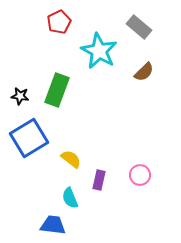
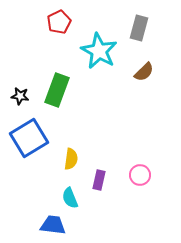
gray rectangle: moved 1 px down; rotated 65 degrees clockwise
yellow semicircle: rotated 60 degrees clockwise
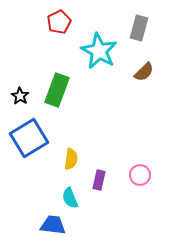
black star: rotated 24 degrees clockwise
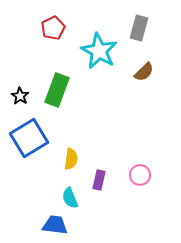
red pentagon: moved 6 px left, 6 px down
blue trapezoid: moved 2 px right
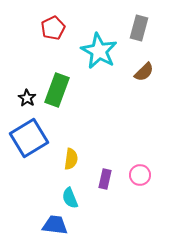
black star: moved 7 px right, 2 px down
purple rectangle: moved 6 px right, 1 px up
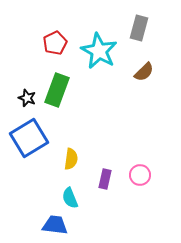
red pentagon: moved 2 px right, 15 px down
black star: rotated 12 degrees counterclockwise
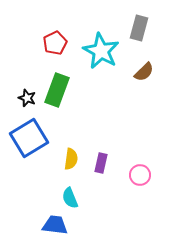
cyan star: moved 2 px right
purple rectangle: moved 4 px left, 16 px up
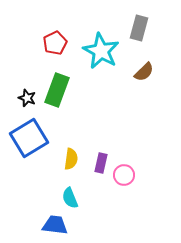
pink circle: moved 16 px left
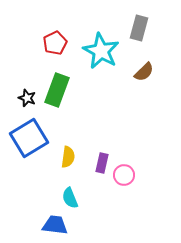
yellow semicircle: moved 3 px left, 2 px up
purple rectangle: moved 1 px right
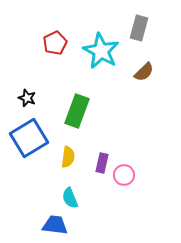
green rectangle: moved 20 px right, 21 px down
